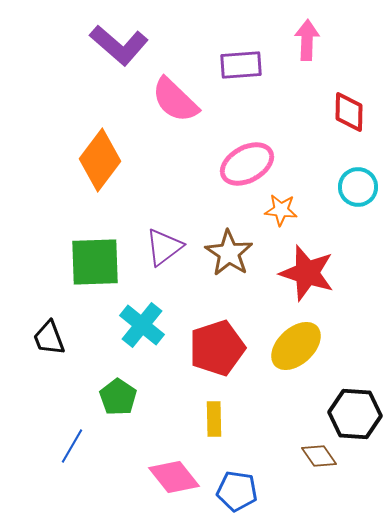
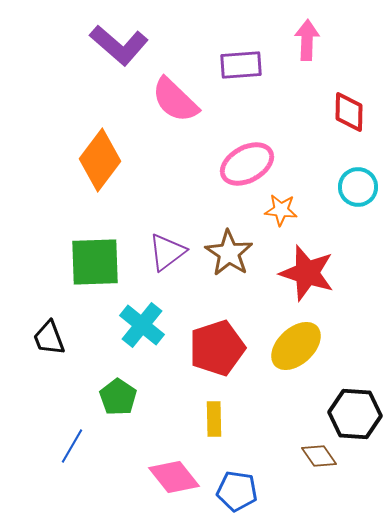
purple triangle: moved 3 px right, 5 px down
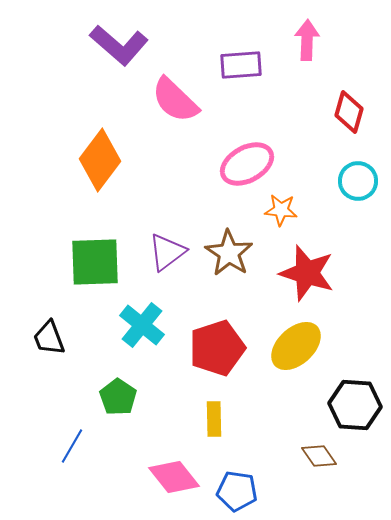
red diamond: rotated 15 degrees clockwise
cyan circle: moved 6 px up
black hexagon: moved 9 px up
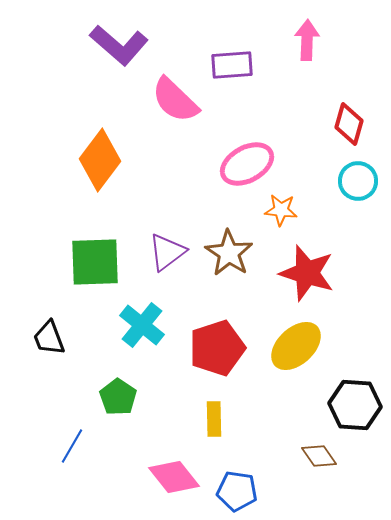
purple rectangle: moved 9 px left
red diamond: moved 12 px down
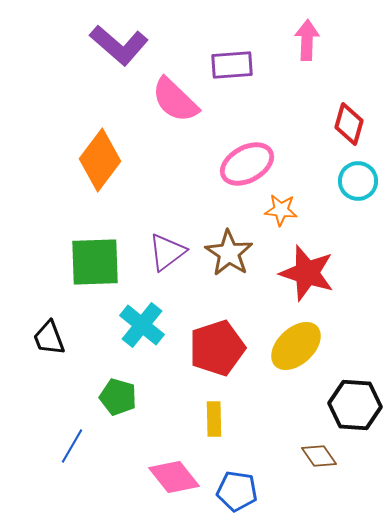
green pentagon: rotated 18 degrees counterclockwise
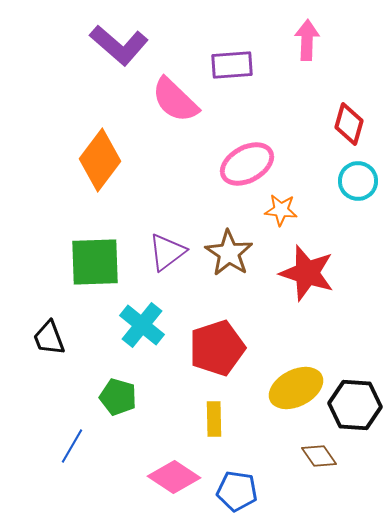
yellow ellipse: moved 42 px down; rotated 16 degrees clockwise
pink diamond: rotated 18 degrees counterclockwise
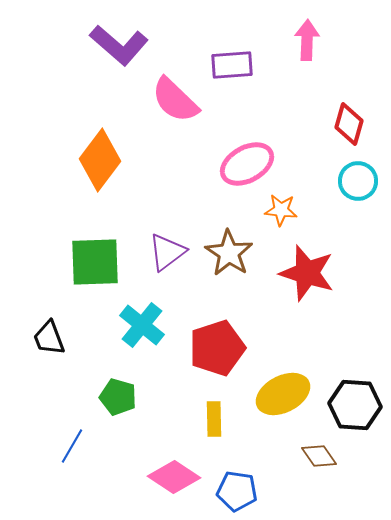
yellow ellipse: moved 13 px left, 6 px down
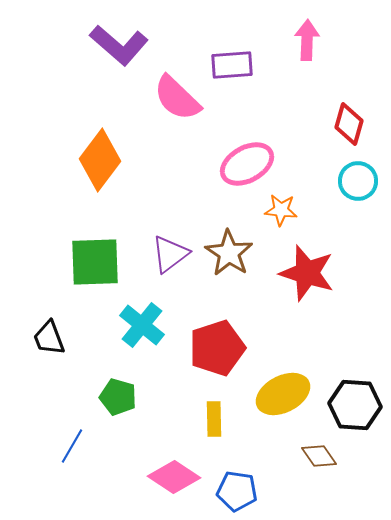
pink semicircle: moved 2 px right, 2 px up
purple triangle: moved 3 px right, 2 px down
